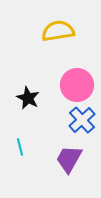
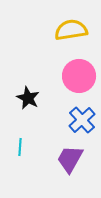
yellow semicircle: moved 13 px right, 1 px up
pink circle: moved 2 px right, 9 px up
cyan line: rotated 18 degrees clockwise
purple trapezoid: moved 1 px right
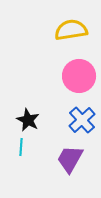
black star: moved 22 px down
cyan line: moved 1 px right
